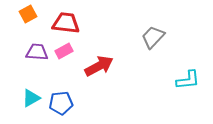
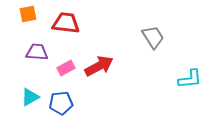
orange square: rotated 18 degrees clockwise
gray trapezoid: rotated 105 degrees clockwise
pink rectangle: moved 2 px right, 17 px down
cyan L-shape: moved 2 px right, 1 px up
cyan triangle: moved 1 px left, 1 px up
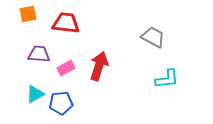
gray trapezoid: rotated 30 degrees counterclockwise
purple trapezoid: moved 2 px right, 2 px down
red arrow: rotated 44 degrees counterclockwise
cyan L-shape: moved 23 px left
cyan triangle: moved 5 px right, 3 px up
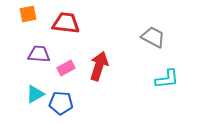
blue pentagon: rotated 10 degrees clockwise
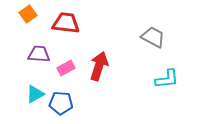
orange square: rotated 24 degrees counterclockwise
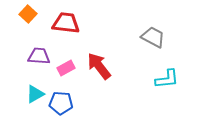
orange square: rotated 12 degrees counterclockwise
purple trapezoid: moved 2 px down
red arrow: rotated 56 degrees counterclockwise
